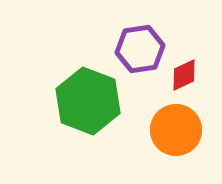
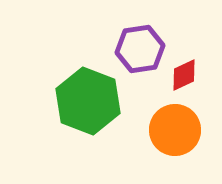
orange circle: moved 1 px left
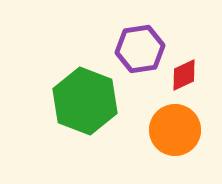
green hexagon: moved 3 px left
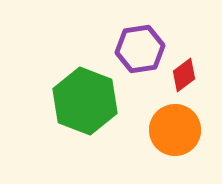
red diamond: rotated 12 degrees counterclockwise
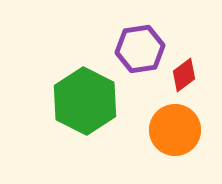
green hexagon: rotated 6 degrees clockwise
